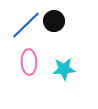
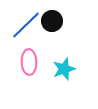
black circle: moved 2 px left
cyan star: rotated 15 degrees counterclockwise
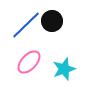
pink ellipse: rotated 45 degrees clockwise
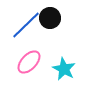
black circle: moved 2 px left, 3 px up
cyan star: rotated 25 degrees counterclockwise
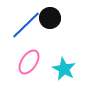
pink ellipse: rotated 10 degrees counterclockwise
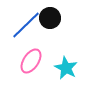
pink ellipse: moved 2 px right, 1 px up
cyan star: moved 2 px right, 1 px up
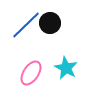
black circle: moved 5 px down
pink ellipse: moved 12 px down
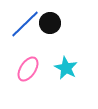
blue line: moved 1 px left, 1 px up
pink ellipse: moved 3 px left, 4 px up
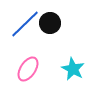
cyan star: moved 7 px right, 1 px down
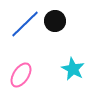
black circle: moved 5 px right, 2 px up
pink ellipse: moved 7 px left, 6 px down
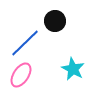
blue line: moved 19 px down
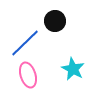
pink ellipse: moved 7 px right; rotated 50 degrees counterclockwise
